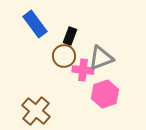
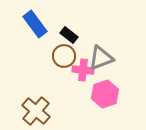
black rectangle: moved 1 px left, 1 px up; rotated 72 degrees counterclockwise
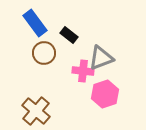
blue rectangle: moved 1 px up
brown circle: moved 20 px left, 3 px up
pink cross: moved 1 px down
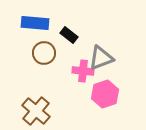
blue rectangle: rotated 48 degrees counterclockwise
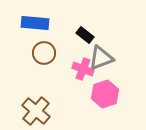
black rectangle: moved 16 px right
pink cross: moved 2 px up; rotated 15 degrees clockwise
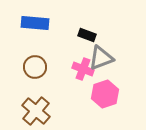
black rectangle: moved 2 px right; rotated 18 degrees counterclockwise
brown circle: moved 9 px left, 14 px down
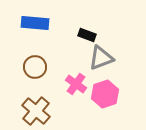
pink cross: moved 7 px left, 15 px down; rotated 15 degrees clockwise
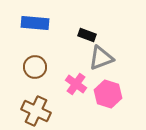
pink hexagon: moved 3 px right; rotated 24 degrees counterclockwise
brown cross: rotated 16 degrees counterclockwise
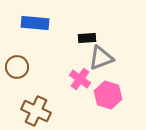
black rectangle: moved 3 px down; rotated 24 degrees counterclockwise
brown circle: moved 18 px left
pink cross: moved 4 px right, 5 px up
pink hexagon: moved 1 px down
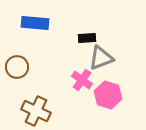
pink cross: moved 2 px right, 1 px down
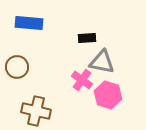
blue rectangle: moved 6 px left
gray triangle: moved 1 px right, 4 px down; rotated 32 degrees clockwise
brown cross: rotated 12 degrees counterclockwise
